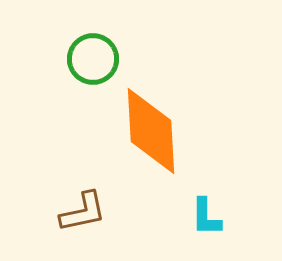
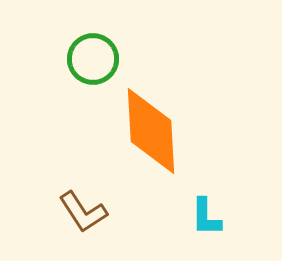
brown L-shape: rotated 69 degrees clockwise
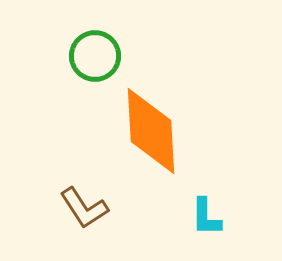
green circle: moved 2 px right, 3 px up
brown L-shape: moved 1 px right, 4 px up
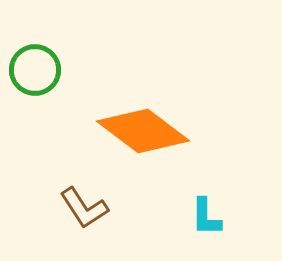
green circle: moved 60 px left, 14 px down
orange diamond: moved 8 px left; rotated 50 degrees counterclockwise
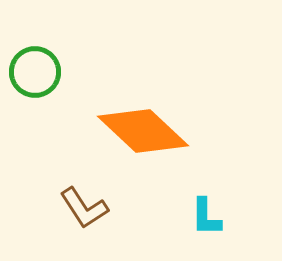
green circle: moved 2 px down
orange diamond: rotated 6 degrees clockwise
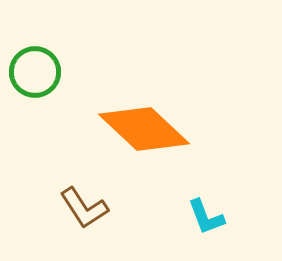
orange diamond: moved 1 px right, 2 px up
cyan L-shape: rotated 21 degrees counterclockwise
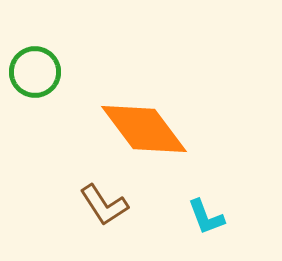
orange diamond: rotated 10 degrees clockwise
brown L-shape: moved 20 px right, 3 px up
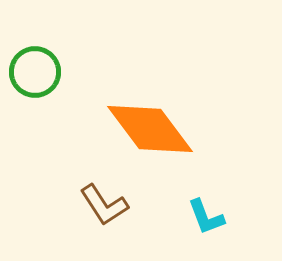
orange diamond: moved 6 px right
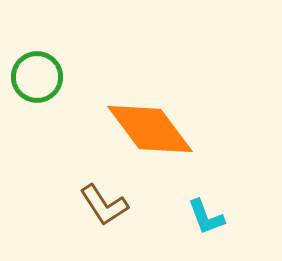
green circle: moved 2 px right, 5 px down
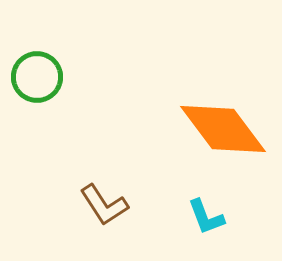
orange diamond: moved 73 px right
